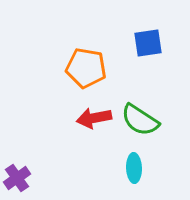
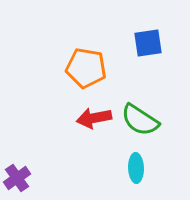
cyan ellipse: moved 2 px right
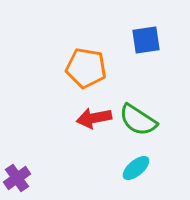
blue square: moved 2 px left, 3 px up
green semicircle: moved 2 px left
cyan ellipse: rotated 52 degrees clockwise
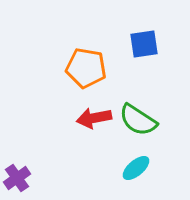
blue square: moved 2 px left, 4 px down
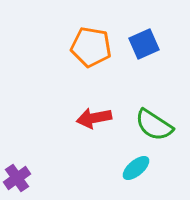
blue square: rotated 16 degrees counterclockwise
orange pentagon: moved 5 px right, 21 px up
green semicircle: moved 16 px right, 5 px down
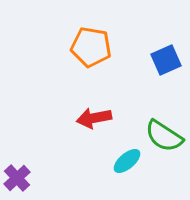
blue square: moved 22 px right, 16 px down
green semicircle: moved 10 px right, 11 px down
cyan ellipse: moved 9 px left, 7 px up
purple cross: rotated 8 degrees counterclockwise
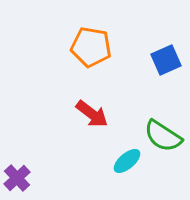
red arrow: moved 2 px left, 4 px up; rotated 132 degrees counterclockwise
green semicircle: moved 1 px left
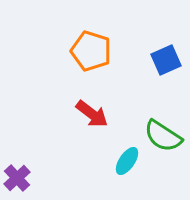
orange pentagon: moved 4 px down; rotated 9 degrees clockwise
cyan ellipse: rotated 16 degrees counterclockwise
